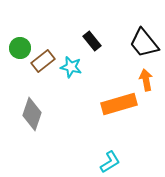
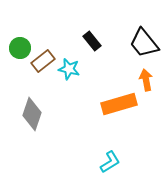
cyan star: moved 2 px left, 2 px down
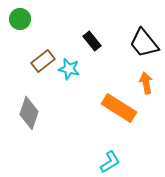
green circle: moved 29 px up
orange arrow: moved 3 px down
orange rectangle: moved 4 px down; rotated 48 degrees clockwise
gray diamond: moved 3 px left, 1 px up
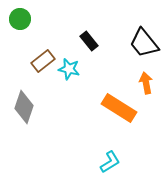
black rectangle: moved 3 px left
gray diamond: moved 5 px left, 6 px up
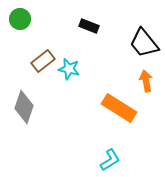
black rectangle: moved 15 px up; rotated 30 degrees counterclockwise
orange arrow: moved 2 px up
cyan L-shape: moved 2 px up
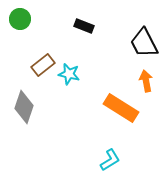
black rectangle: moved 5 px left
black trapezoid: rotated 12 degrees clockwise
brown rectangle: moved 4 px down
cyan star: moved 5 px down
orange rectangle: moved 2 px right
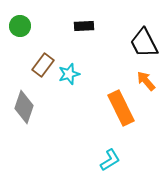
green circle: moved 7 px down
black rectangle: rotated 24 degrees counterclockwise
brown rectangle: rotated 15 degrees counterclockwise
cyan star: rotated 30 degrees counterclockwise
orange arrow: rotated 30 degrees counterclockwise
orange rectangle: rotated 32 degrees clockwise
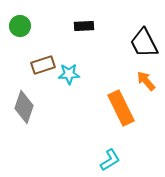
brown rectangle: rotated 35 degrees clockwise
cyan star: rotated 15 degrees clockwise
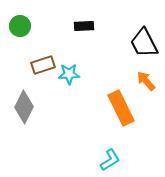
gray diamond: rotated 8 degrees clockwise
